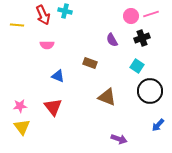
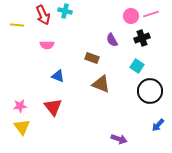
brown rectangle: moved 2 px right, 5 px up
brown triangle: moved 6 px left, 13 px up
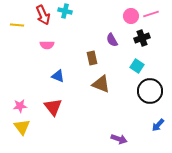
brown rectangle: rotated 56 degrees clockwise
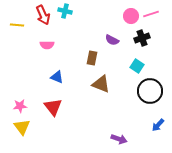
purple semicircle: rotated 32 degrees counterclockwise
brown rectangle: rotated 24 degrees clockwise
blue triangle: moved 1 px left, 1 px down
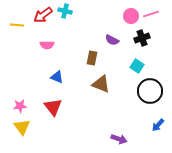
red arrow: rotated 78 degrees clockwise
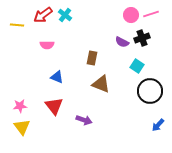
cyan cross: moved 4 px down; rotated 24 degrees clockwise
pink circle: moved 1 px up
purple semicircle: moved 10 px right, 2 px down
red triangle: moved 1 px right, 1 px up
purple arrow: moved 35 px left, 19 px up
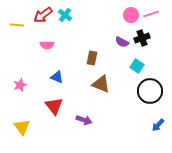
pink star: moved 21 px up; rotated 16 degrees counterclockwise
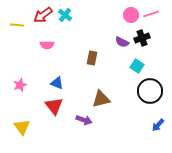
blue triangle: moved 6 px down
brown triangle: moved 15 px down; rotated 36 degrees counterclockwise
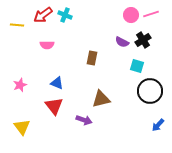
cyan cross: rotated 16 degrees counterclockwise
black cross: moved 1 px right, 2 px down; rotated 14 degrees counterclockwise
cyan square: rotated 16 degrees counterclockwise
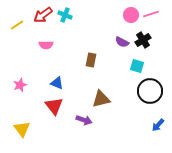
yellow line: rotated 40 degrees counterclockwise
pink semicircle: moved 1 px left
brown rectangle: moved 1 px left, 2 px down
yellow triangle: moved 2 px down
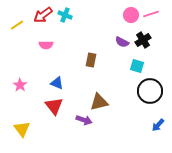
pink star: rotated 16 degrees counterclockwise
brown triangle: moved 2 px left, 3 px down
